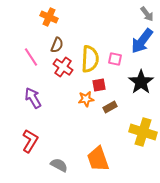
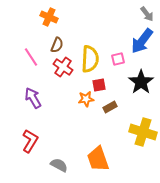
pink square: moved 3 px right; rotated 24 degrees counterclockwise
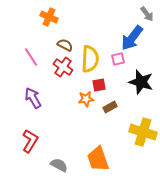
blue arrow: moved 10 px left, 3 px up
brown semicircle: moved 8 px right; rotated 84 degrees counterclockwise
black star: rotated 20 degrees counterclockwise
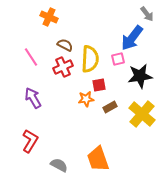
red cross: rotated 30 degrees clockwise
black star: moved 1 px left, 6 px up; rotated 25 degrees counterclockwise
yellow cross: moved 1 px left, 18 px up; rotated 24 degrees clockwise
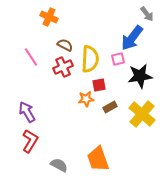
purple arrow: moved 6 px left, 14 px down
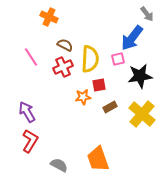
orange star: moved 3 px left, 2 px up
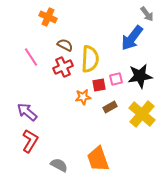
orange cross: moved 1 px left
pink square: moved 2 px left, 20 px down
purple arrow: rotated 20 degrees counterclockwise
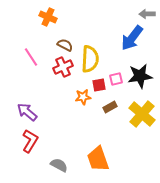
gray arrow: rotated 126 degrees clockwise
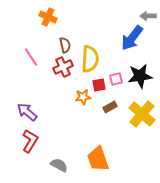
gray arrow: moved 1 px right, 2 px down
brown semicircle: rotated 49 degrees clockwise
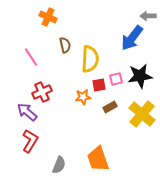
red cross: moved 21 px left, 25 px down
gray semicircle: rotated 84 degrees clockwise
